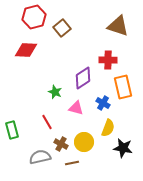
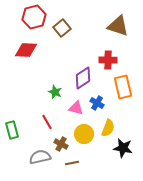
blue cross: moved 6 px left
yellow circle: moved 8 px up
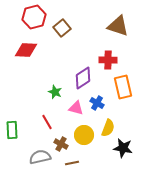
green rectangle: rotated 12 degrees clockwise
yellow circle: moved 1 px down
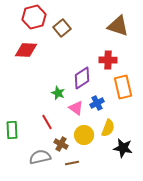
purple diamond: moved 1 px left
green star: moved 3 px right, 1 px down
blue cross: rotated 32 degrees clockwise
pink triangle: rotated 21 degrees clockwise
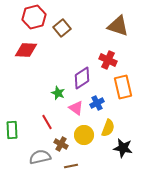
red cross: rotated 24 degrees clockwise
brown line: moved 1 px left, 3 px down
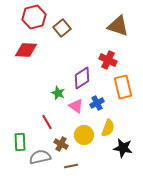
pink triangle: moved 2 px up
green rectangle: moved 8 px right, 12 px down
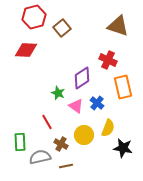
blue cross: rotated 24 degrees counterclockwise
brown line: moved 5 px left
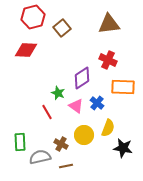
red hexagon: moved 1 px left
brown triangle: moved 9 px left, 2 px up; rotated 25 degrees counterclockwise
orange rectangle: rotated 75 degrees counterclockwise
red line: moved 10 px up
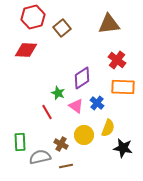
red cross: moved 9 px right; rotated 12 degrees clockwise
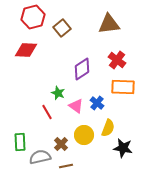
purple diamond: moved 9 px up
brown cross: rotated 16 degrees clockwise
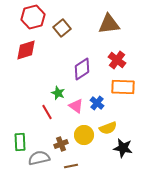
red diamond: rotated 20 degrees counterclockwise
yellow semicircle: rotated 48 degrees clockwise
brown cross: rotated 24 degrees clockwise
gray semicircle: moved 1 px left, 1 px down
brown line: moved 5 px right
